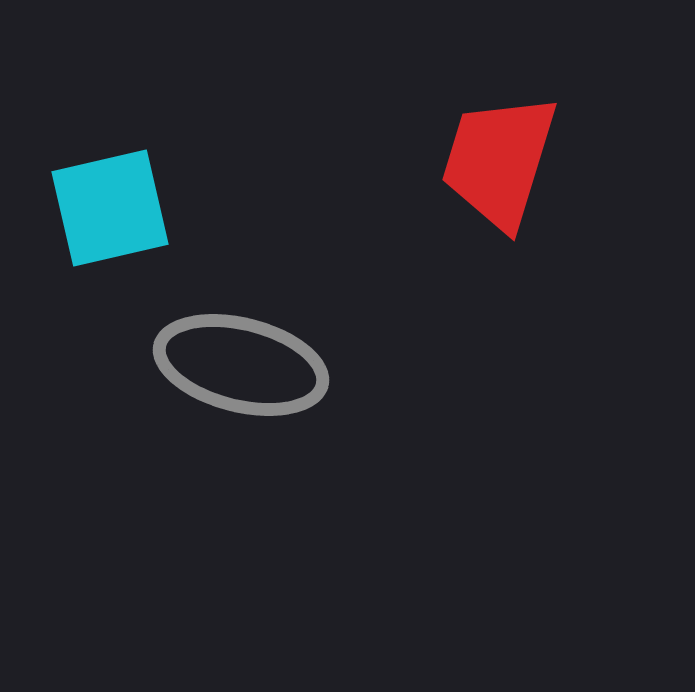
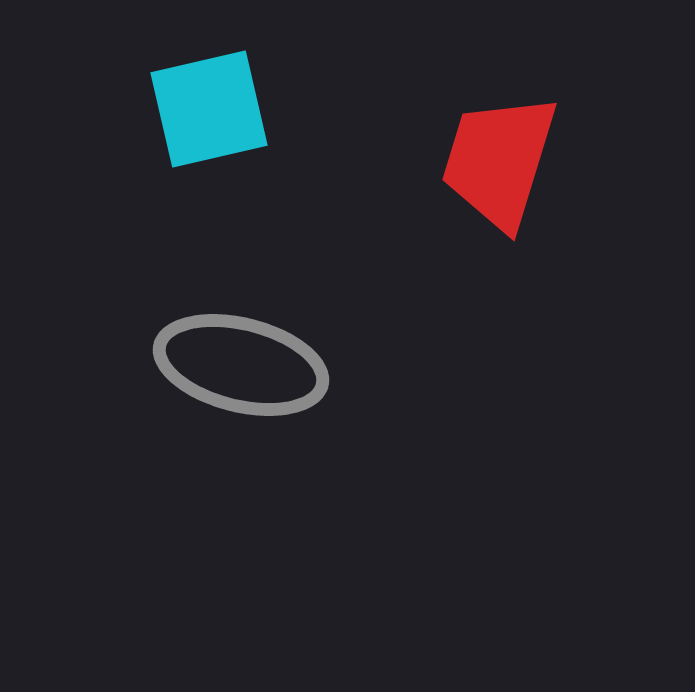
cyan square: moved 99 px right, 99 px up
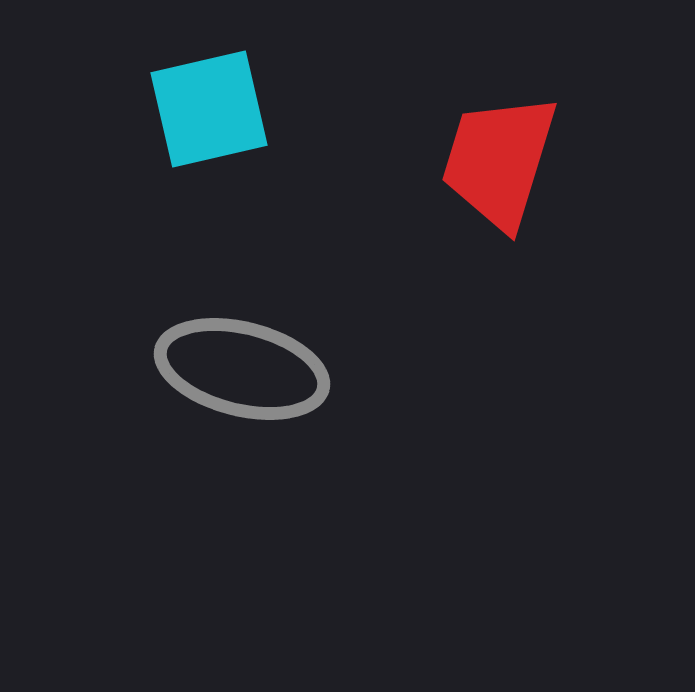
gray ellipse: moved 1 px right, 4 px down
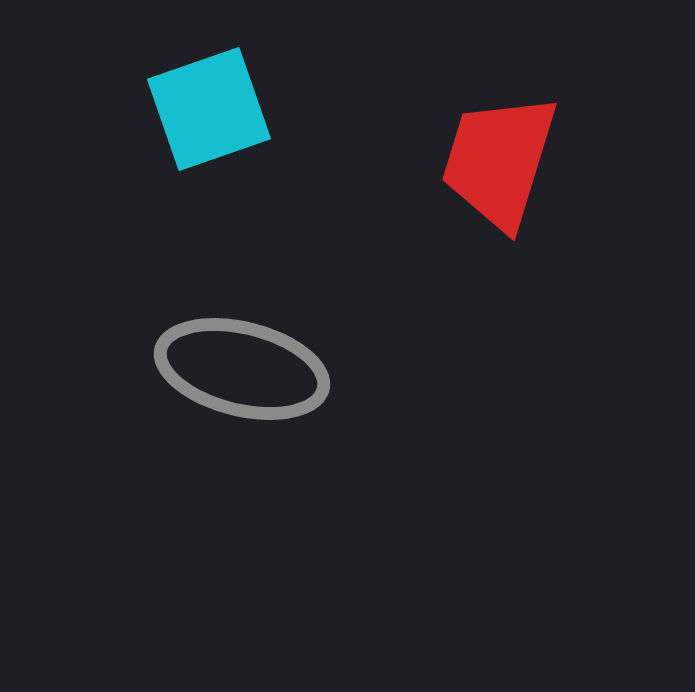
cyan square: rotated 6 degrees counterclockwise
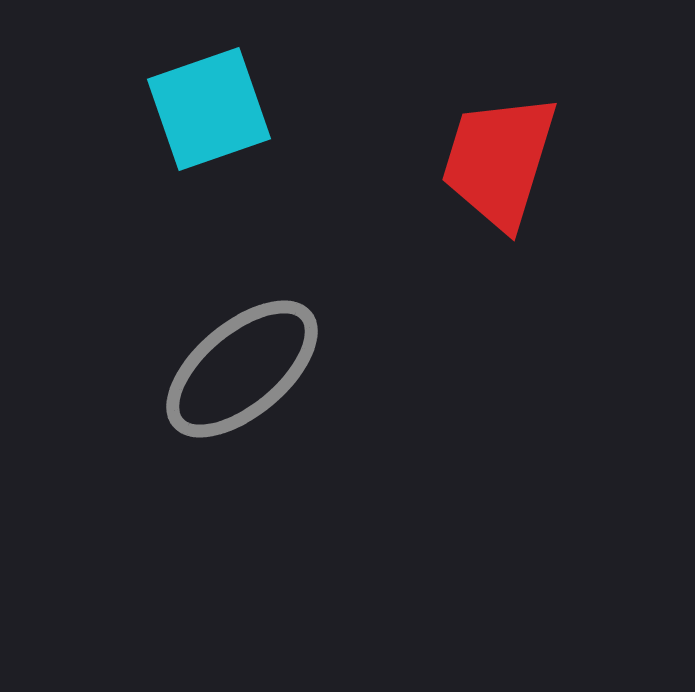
gray ellipse: rotated 54 degrees counterclockwise
